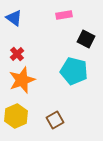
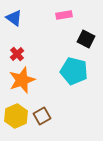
brown square: moved 13 px left, 4 px up
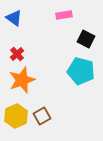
cyan pentagon: moved 7 px right
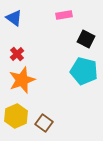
cyan pentagon: moved 3 px right
brown square: moved 2 px right, 7 px down; rotated 24 degrees counterclockwise
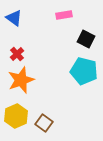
orange star: moved 1 px left
